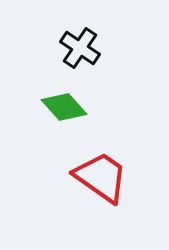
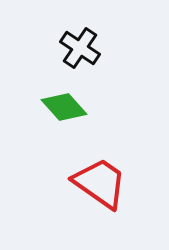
red trapezoid: moved 1 px left, 6 px down
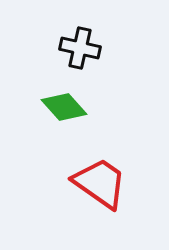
black cross: rotated 21 degrees counterclockwise
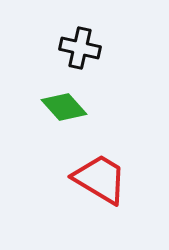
red trapezoid: moved 4 px up; rotated 4 degrees counterclockwise
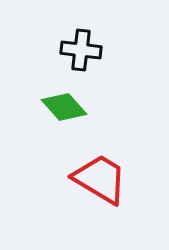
black cross: moved 1 px right, 2 px down; rotated 6 degrees counterclockwise
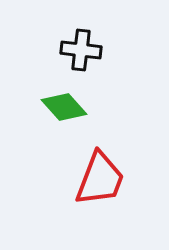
red trapezoid: rotated 80 degrees clockwise
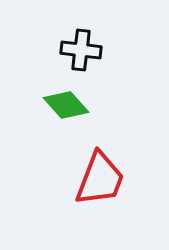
green diamond: moved 2 px right, 2 px up
